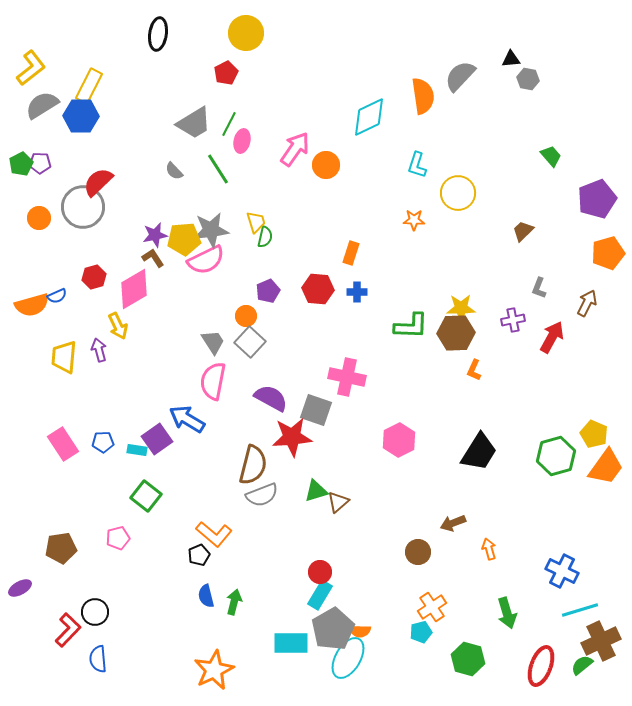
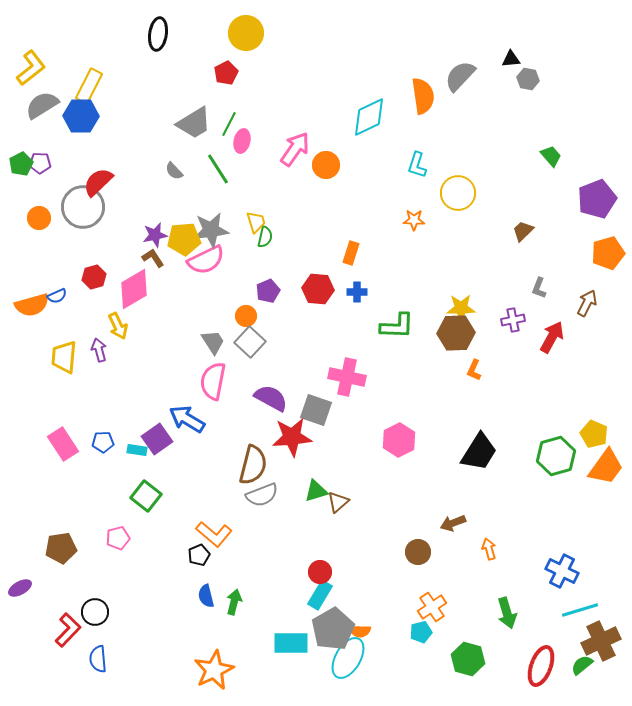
green L-shape at (411, 326): moved 14 px left
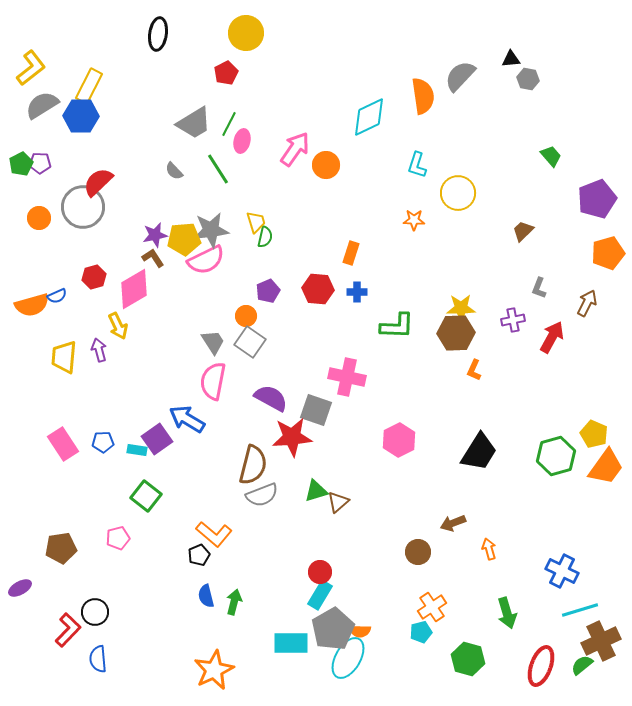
gray square at (250, 342): rotated 8 degrees counterclockwise
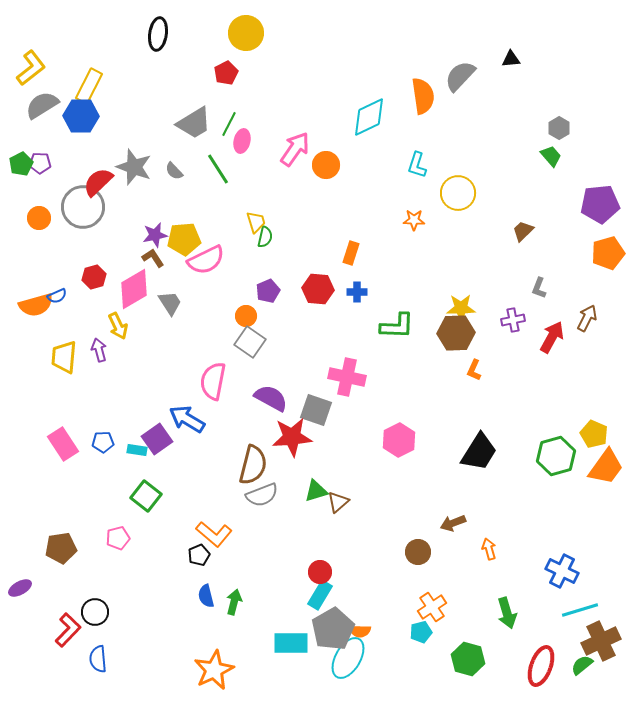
gray hexagon at (528, 79): moved 31 px right, 49 px down; rotated 20 degrees clockwise
purple pentagon at (597, 199): moved 3 px right, 5 px down; rotated 15 degrees clockwise
gray star at (211, 230): moved 77 px left, 63 px up; rotated 27 degrees clockwise
brown arrow at (587, 303): moved 15 px down
orange semicircle at (32, 305): moved 4 px right
gray trapezoid at (213, 342): moved 43 px left, 39 px up
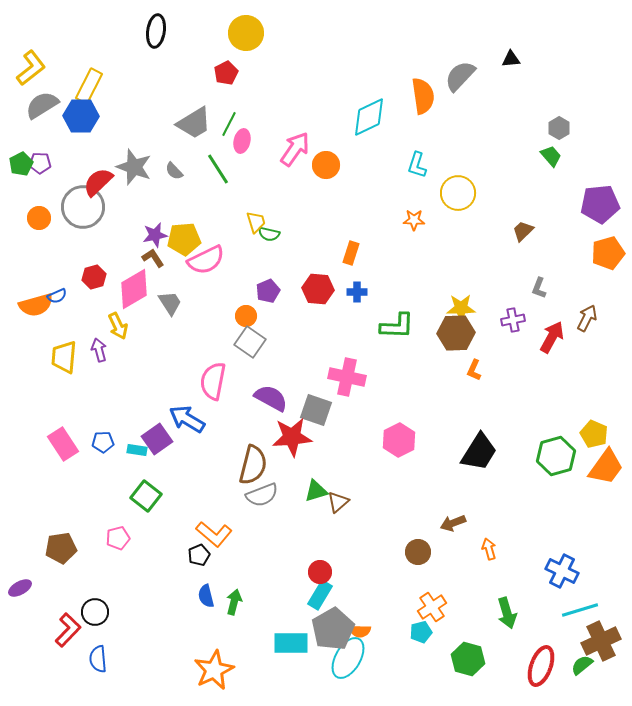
black ellipse at (158, 34): moved 2 px left, 3 px up
green semicircle at (265, 237): moved 4 px right, 3 px up; rotated 90 degrees clockwise
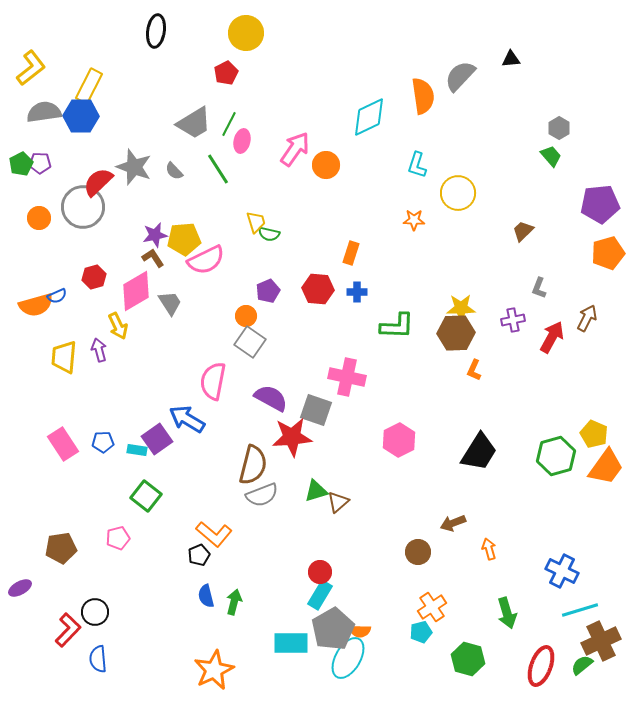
gray semicircle at (42, 105): moved 2 px right, 7 px down; rotated 24 degrees clockwise
pink diamond at (134, 289): moved 2 px right, 2 px down
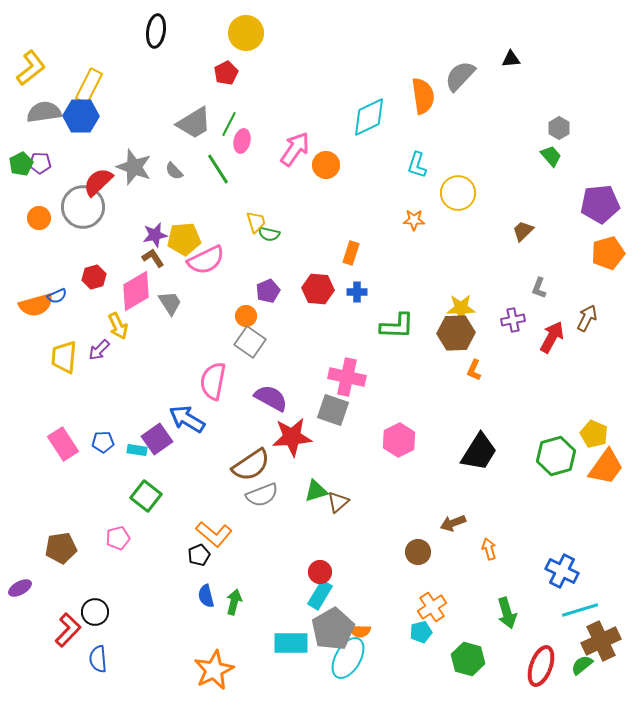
purple arrow at (99, 350): rotated 120 degrees counterclockwise
gray square at (316, 410): moved 17 px right
brown semicircle at (253, 465): moved 2 px left; rotated 42 degrees clockwise
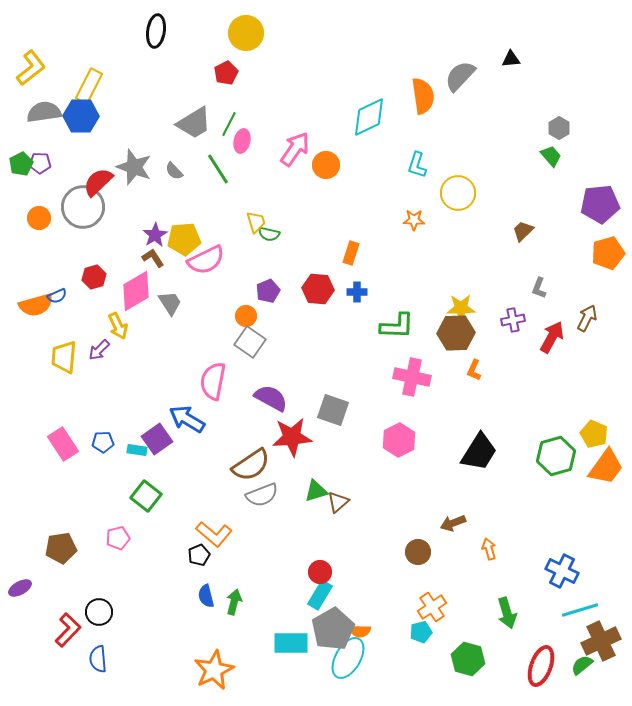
purple star at (155, 235): rotated 20 degrees counterclockwise
pink cross at (347, 377): moved 65 px right
black circle at (95, 612): moved 4 px right
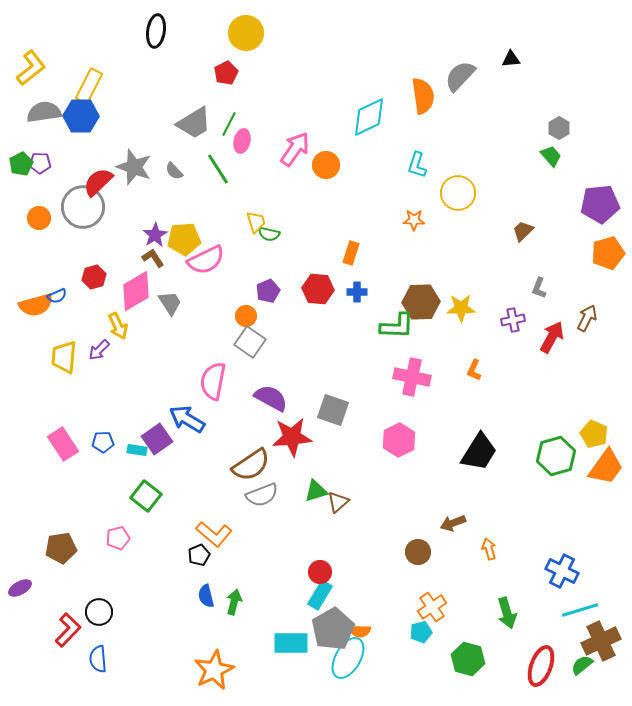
brown hexagon at (456, 333): moved 35 px left, 31 px up
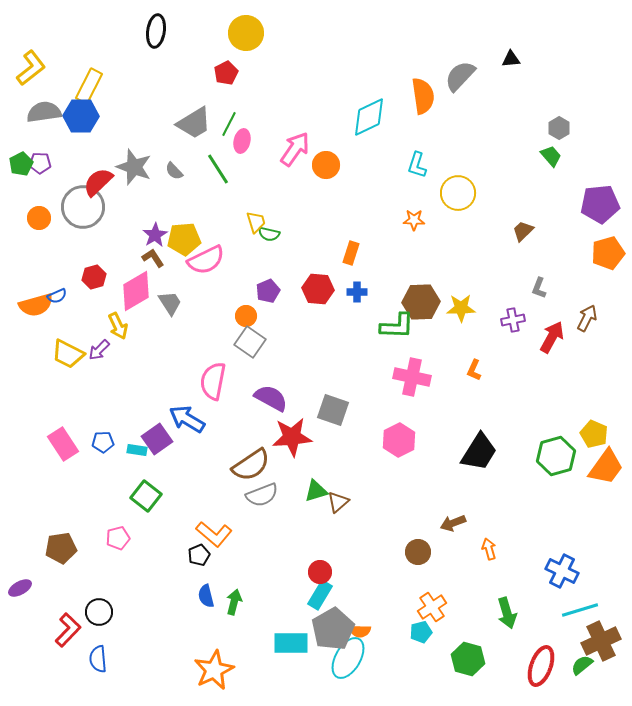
yellow trapezoid at (64, 357): moved 4 px right, 3 px up; rotated 68 degrees counterclockwise
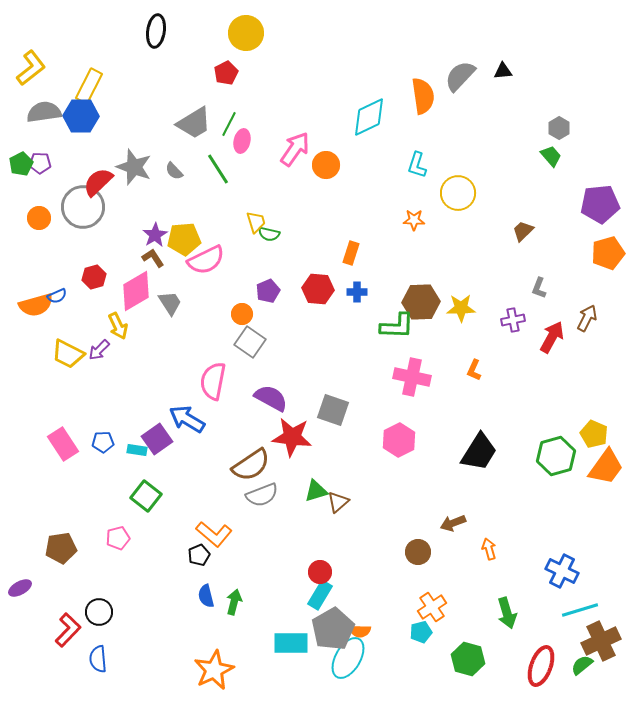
black triangle at (511, 59): moved 8 px left, 12 px down
orange circle at (246, 316): moved 4 px left, 2 px up
red star at (292, 437): rotated 12 degrees clockwise
